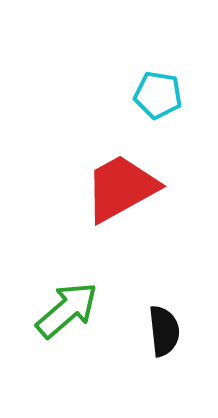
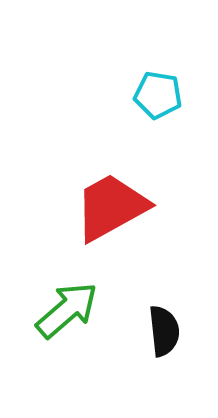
red trapezoid: moved 10 px left, 19 px down
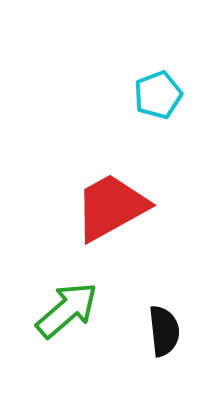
cyan pentagon: rotated 30 degrees counterclockwise
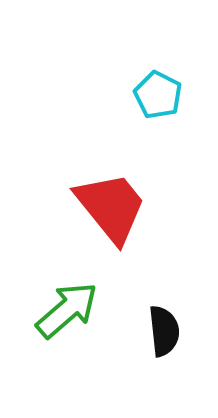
cyan pentagon: rotated 24 degrees counterclockwise
red trapezoid: rotated 80 degrees clockwise
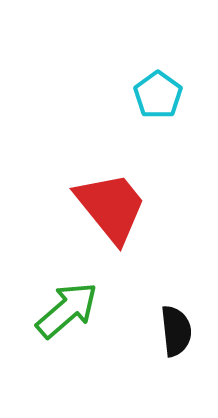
cyan pentagon: rotated 9 degrees clockwise
black semicircle: moved 12 px right
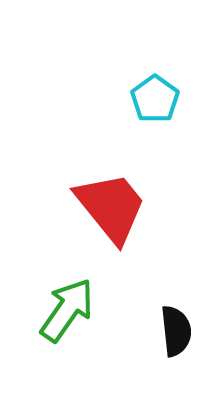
cyan pentagon: moved 3 px left, 4 px down
green arrow: rotated 14 degrees counterclockwise
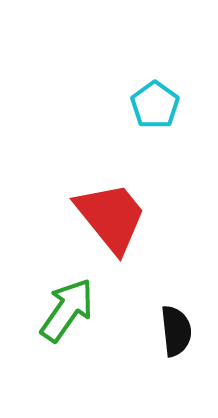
cyan pentagon: moved 6 px down
red trapezoid: moved 10 px down
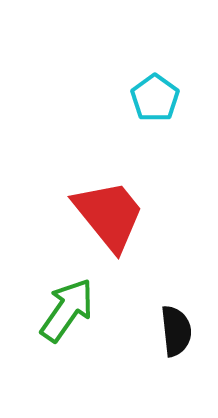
cyan pentagon: moved 7 px up
red trapezoid: moved 2 px left, 2 px up
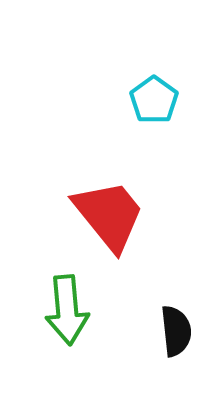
cyan pentagon: moved 1 px left, 2 px down
green arrow: rotated 140 degrees clockwise
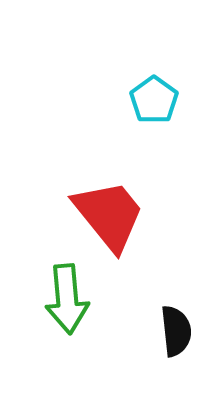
green arrow: moved 11 px up
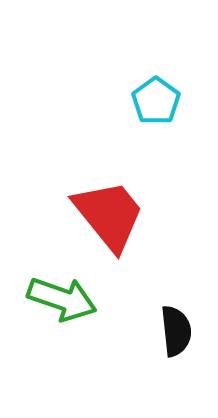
cyan pentagon: moved 2 px right, 1 px down
green arrow: moved 5 px left; rotated 66 degrees counterclockwise
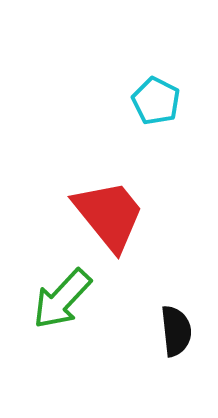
cyan pentagon: rotated 9 degrees counterclockwise
green arrow: rotated 114 degrees clockwise
